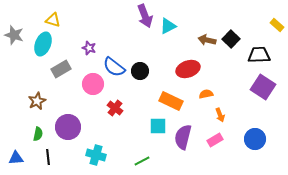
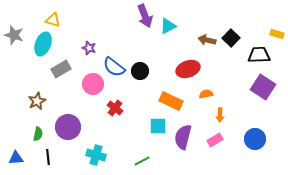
yellow rectangle: moved 9 px down; rotated 24 degrees counterclockwise
black square: moved 1 px up
orange arrow: rotated 24 degrees clockwise
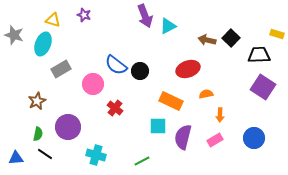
purple star: moved 5 px left, 33 px up
blue semicircle: moved 2 px right, 2 px up
blue circle: moved 1 px left, 1 px up
black line: moved 3 px left, 3 px up; rotated 49 degrees counterclockwise
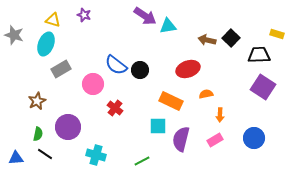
purple arrow: rotated 35 degrees counterclockwise
cyan triangle: rotated 18 degrees clockwise
cyan ellipse: moved 3 px right
black circle: moved 1 px up
purple semicircle: moved 2 px left, 2 px down
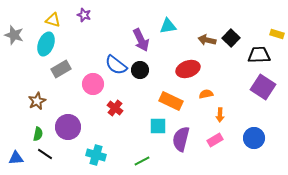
purple arrow: moved 4 px left, 24 px down; rotated 30 degrees clockwise
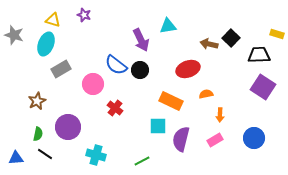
brown arrow: moved 2 px right, 4 px down
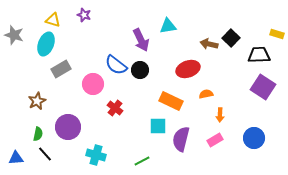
black line: rotated 14 degrees clockwise
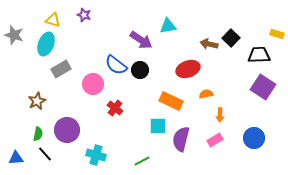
purple arrow: rotated 30 degrees counterclockwise
purple circle: moved 1 px left, 3 px down
